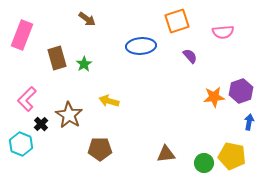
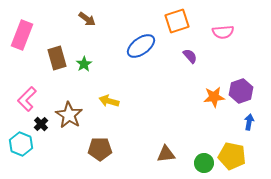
blue ellipse: rotated 32 degrees counterclockwise
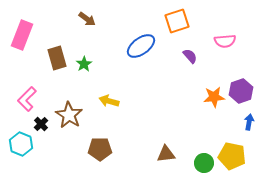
pink semicircle: moved 2 px right, 9 px down
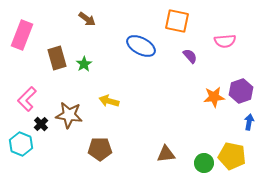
orange square: rotated 30 degrees clockwise
blue ellipse: rotated 64 degrees clockwise
brown star: rotated 24 degrees counterclockwise
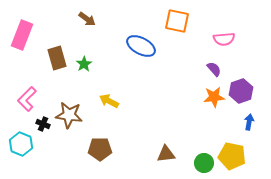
pink semicircle: moved 1 px left, 2 px up
purple semicircle: moved 24 px right, 13 px down
yellow arrow: rotated 12 degrees clockwise
black cross: moved 2 px right; rotated 24 degrees counterclockwise
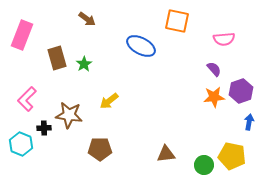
yellow arrow: rotated 66 degrees counterclockwise
black cross: moved 1 px right, 4 px down; rotated 24 degrees counterclockwise
green circle: moved 2 px down
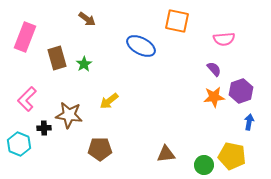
pink rectangle: moved 3 px right, 2 px down
cyan hexagon: moved 2 px left
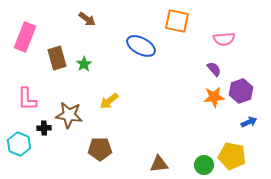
pink L-shape: rotated 45 degrees counterclockwise
blue arrow: rotated 56 degrees clockwise
brown triangle: moved 7 px left, 10 px down
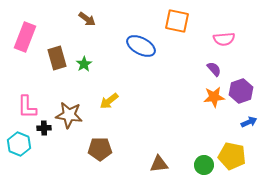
pink L-shape: moved 8 px down
